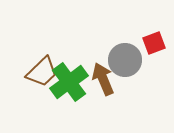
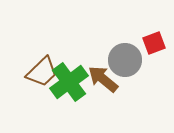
brown arrow: rotated 28 degrees counterclockwise
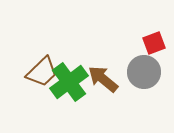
gray circle: moved 19 px right, 12 px down
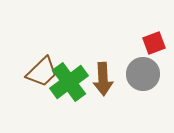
gray circle: moved 1 px left, 2 px down
brown arrow: rotated 132 degrees counterclockwise
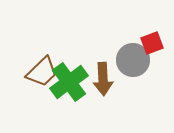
red square: moved 2 px left
gray circle: moved 10 px left, 14 px up
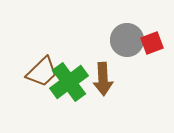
gray circle: moved 6 px left, 20 px up
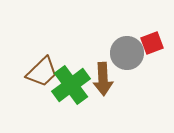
gray circle: moved 13 px down
green cross: moved 2 px right, 3 px down
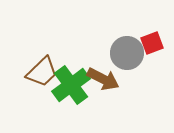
brown arrow: rotated 60 degrees counterclockwise
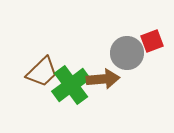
red square: moved 2 px up
brown arrow: rotated 32 degrees counterclockwise
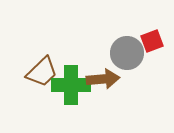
green cross: rotated 36 degrees clockwise
